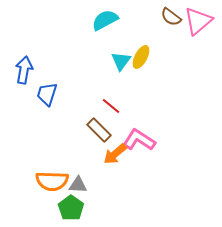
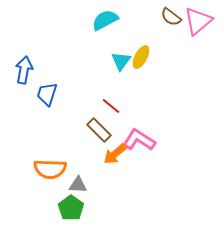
orange semicircle: moved 2 px left, 12 px up
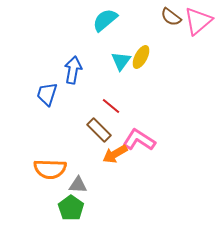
cyan semicircle: rotated 12 degrees counterclockwise
blue arrow: moved 49 px right
orange arrow: rotated 10 degrees clockwise
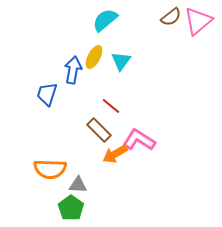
brown semicircle: rotated 75 degrees counterclockwise
yellow ellipse: moved 47 px left
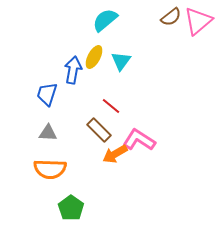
gray triangle: moved 30 px left, 52 px up
